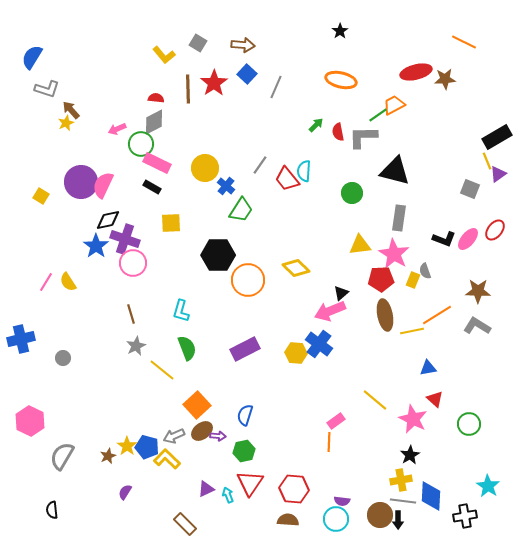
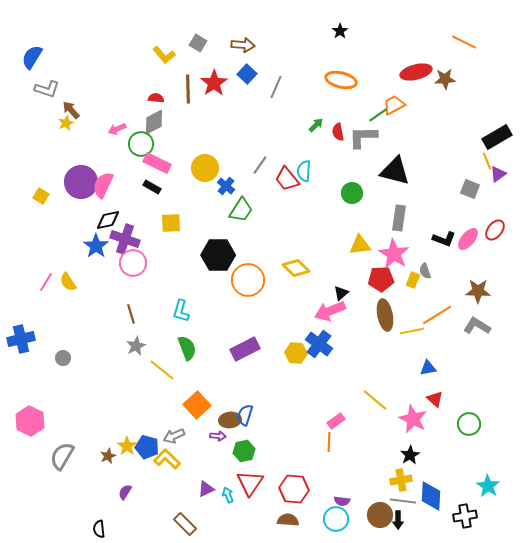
brown ellipse at (202, 431): moved 28 px right, 11 px up; rotated 30 degrees clockwise
black semicircle at (52, 510): moved 47 px right, 19 px down
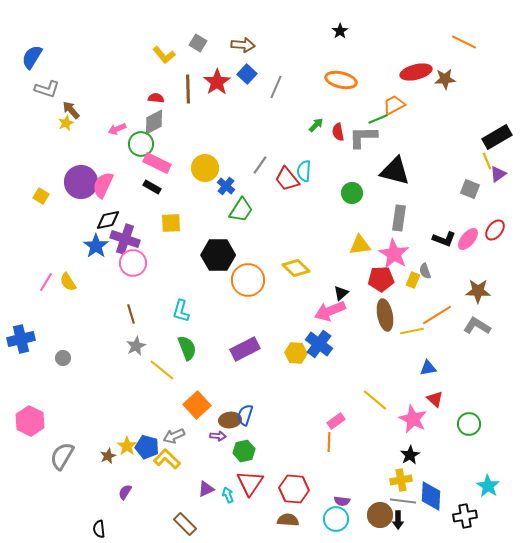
red star at (214, 83): moved 3 px right, 1 px up
green line at (378, 115): moved 4 px down; rotated 12 degrees clockwise
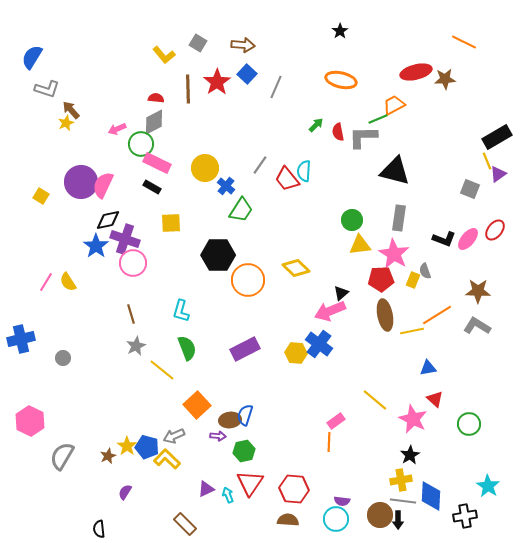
green circle at (352, 193): moved 27 px down
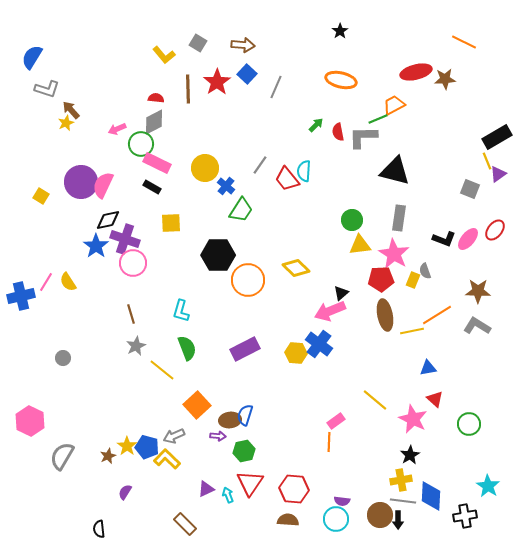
blue cross at (21, 339): moved 43 px up
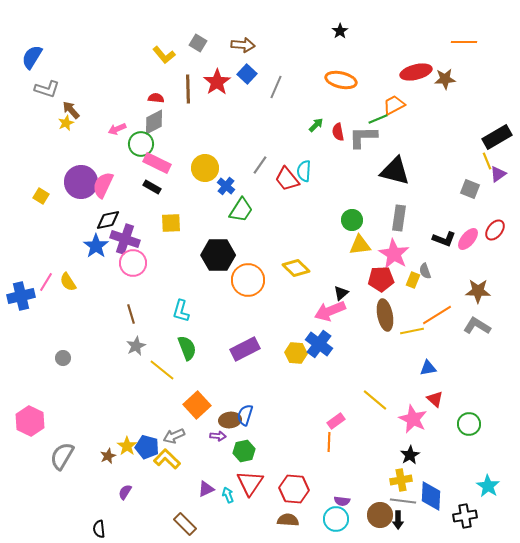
orange line at (464, 42): rotated 25 degrees counterclockwise
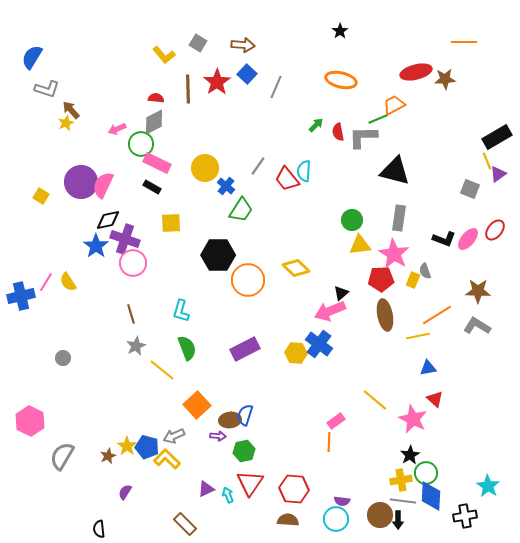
gray line at (260, 165): moved 2 px left, 1 px down
yellow line at (412, 331): moved 6 px right, 5 px down
green circle at (469, 424): moved 43 px left, 49 px down
